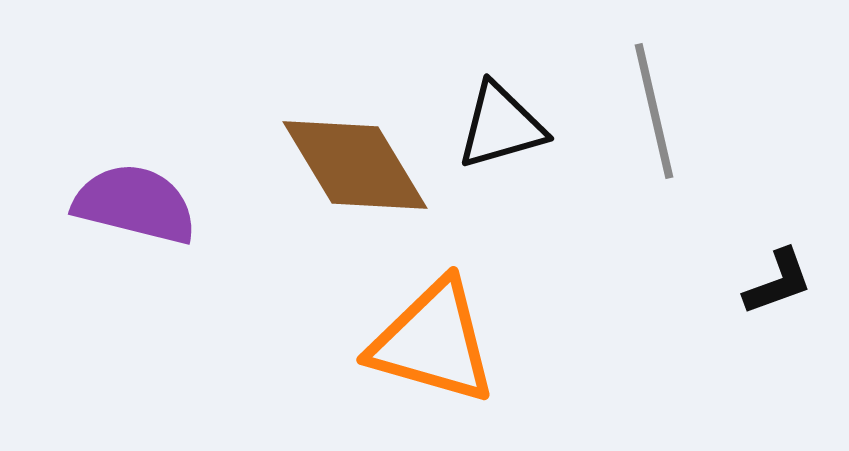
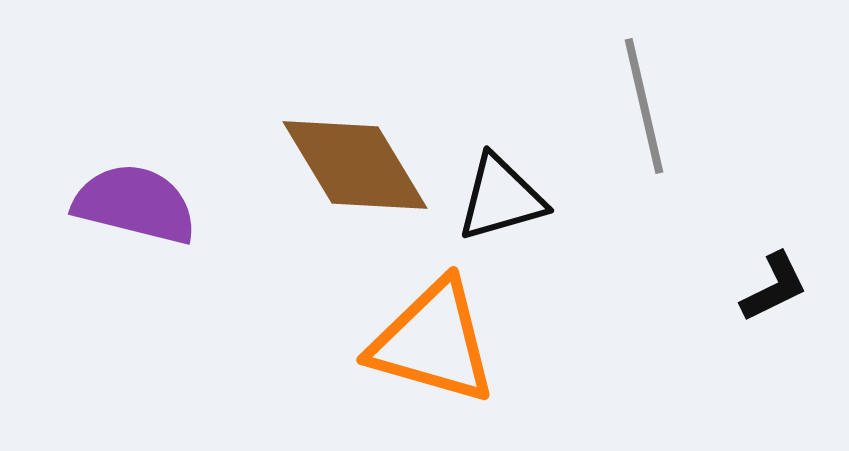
gray line: moved 10 px left, 5 px up
black triangle: moved 72 px down
black L-shape: moved 4 px left, 5 px down; rotated 6 degrees counterclockwise
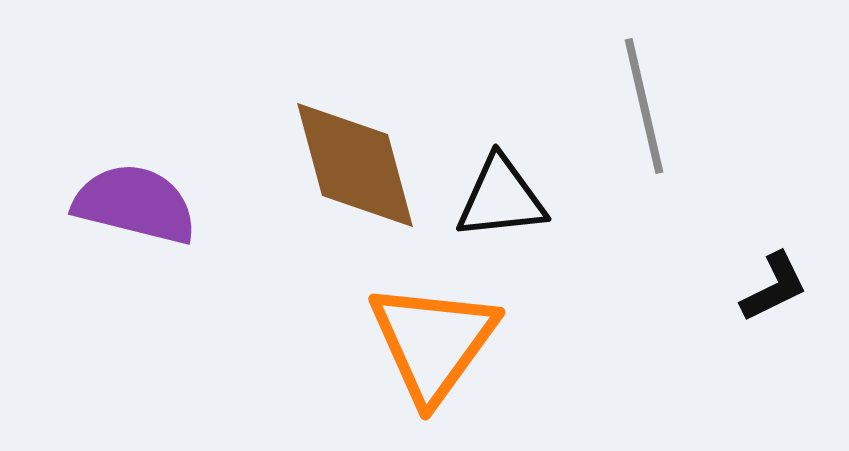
brown diamond: rotated 16 degrees clockwise
black triangle: rotated 10 degrees clockwise
orange triangle: rotated 50 degrees clockwise
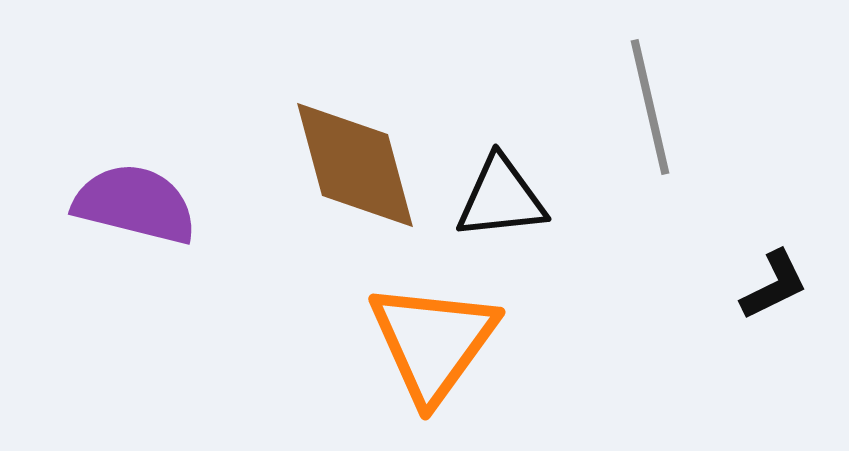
gray line: moved 6 px right, 1 px down
black L-shape: moved 2 px up
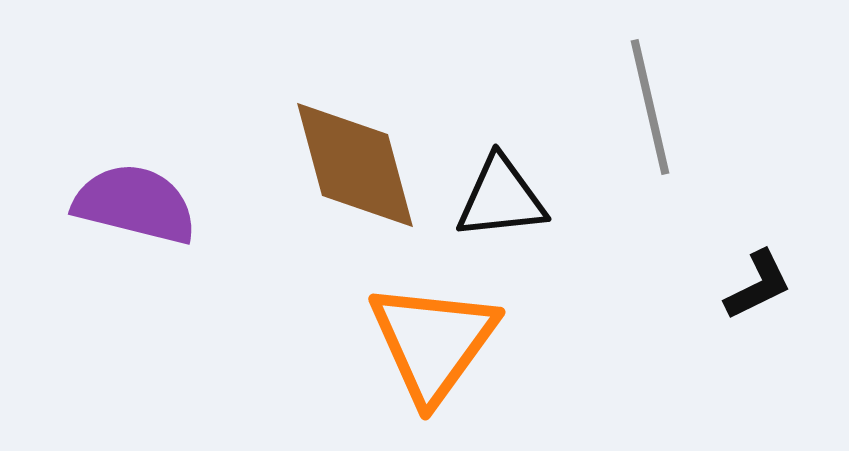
black L-shape: moved 16 px left
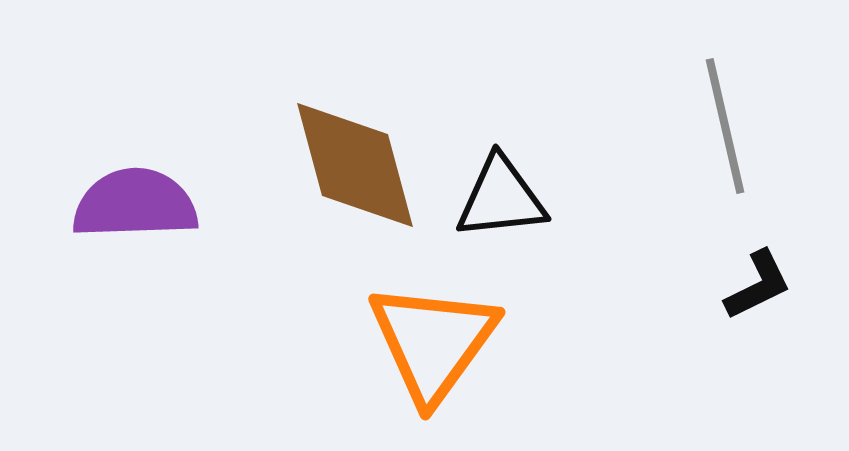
gray line: moved 75 px right, 19 px down
purple semicircle: rotated 16 degrees counterclockwise
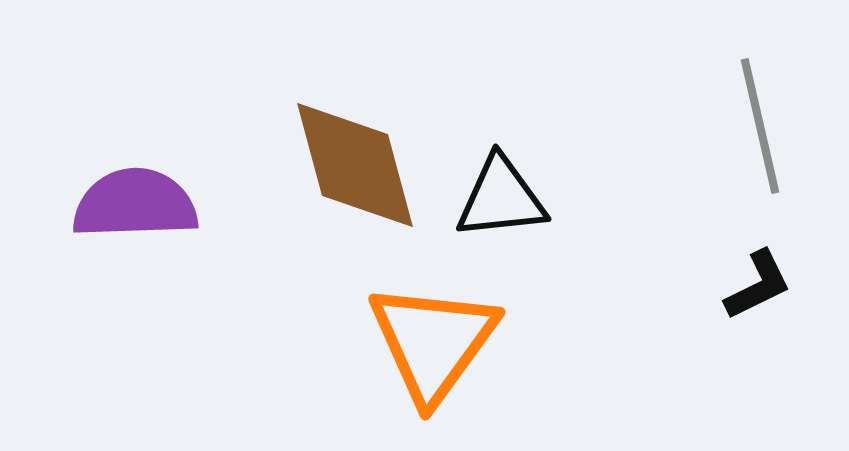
gray line: moved 35 px right
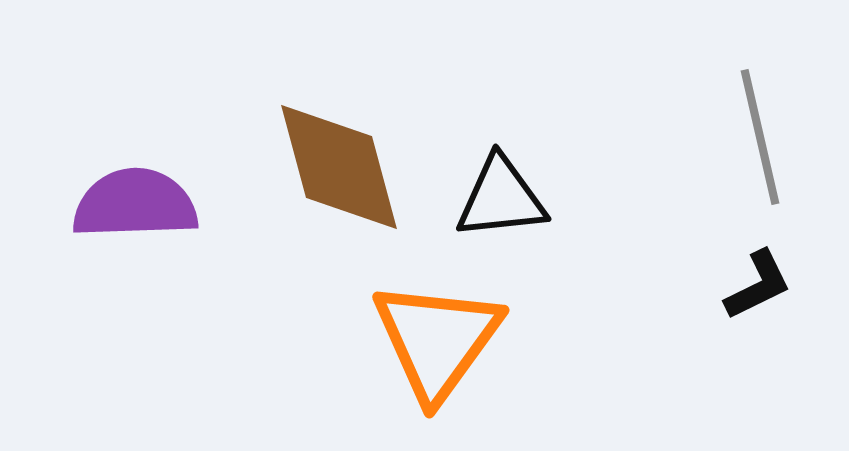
gray line: moved 11 px down
brown diamond: moved 16 px left, 2 px down
orange triangle: moved 4 px right, 2 px up
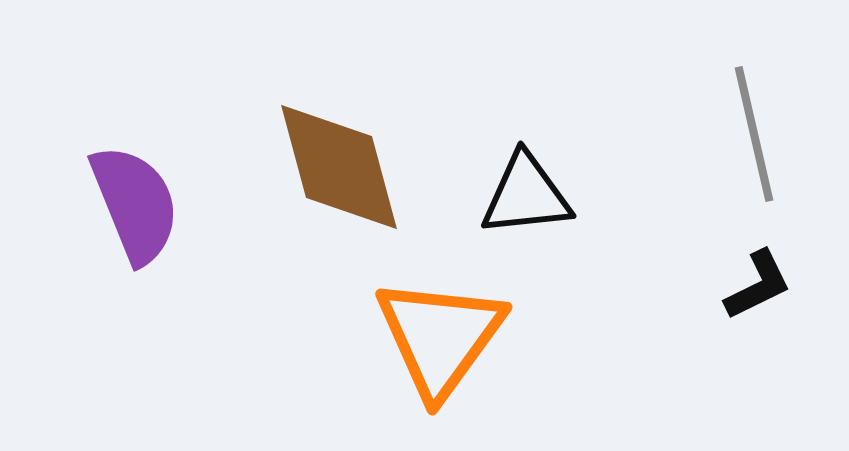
gray line: moved 6 px left, 3 px up
black triangle: moved 25 px right, 3 px up
purple semicircle: rotated 70 degrees clockwise
orange triangle: moved 3 px right, 3 px up
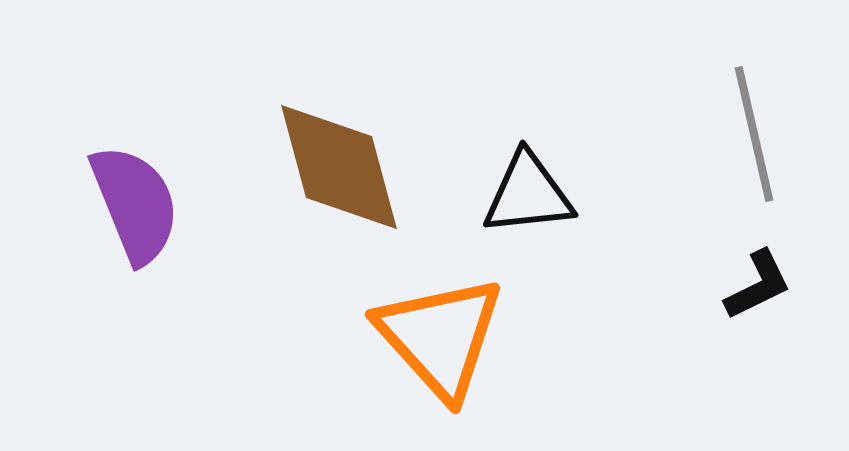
black triangle: moved 2 px right, 1 px up
orange triangle: rotated 18 degrees counterclockwise
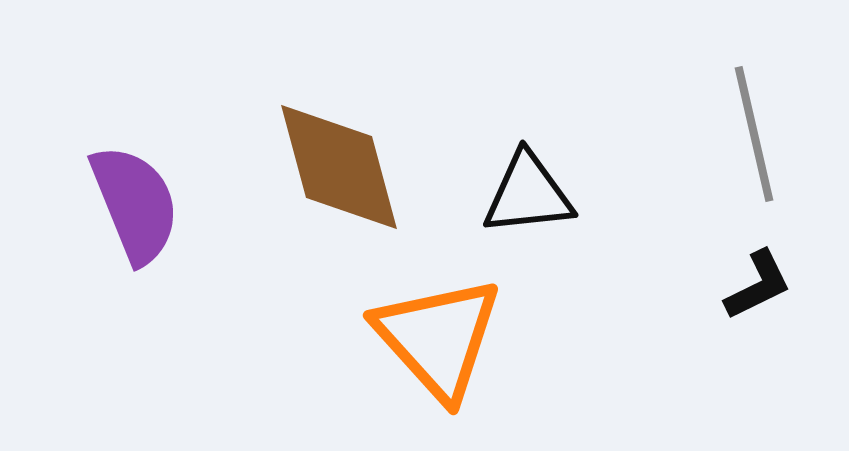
orange triangle: moved 2 px left, 1 px down
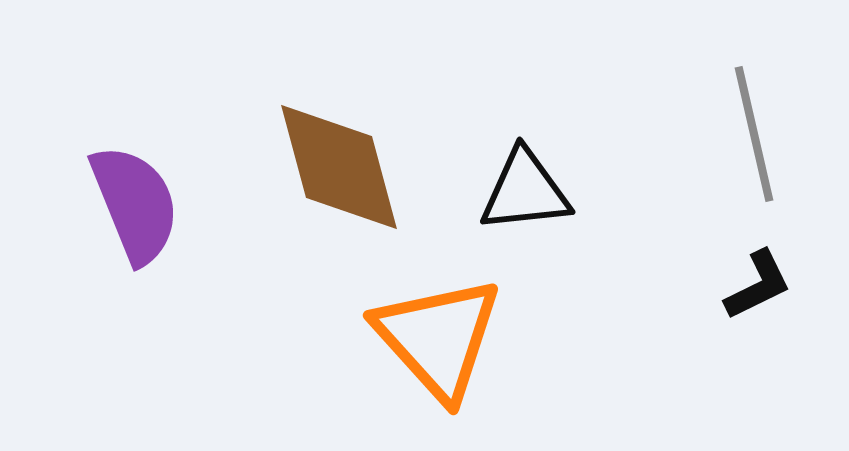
black triangle: moved 3 px left, 3 px up
